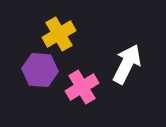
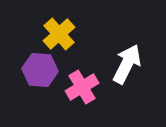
yellow cross: rotated 12 degrees counterclockwise
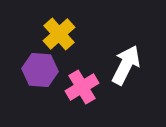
white arrow: moved 1 px left, 1 px down
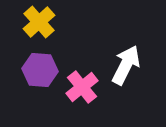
yellow cross: moved 20 px left, 12 px up
pink cross: rotated 8 degrees counterclockwise
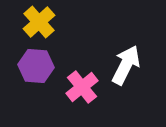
purple hexagon: moved 4 px left, 4 px up
